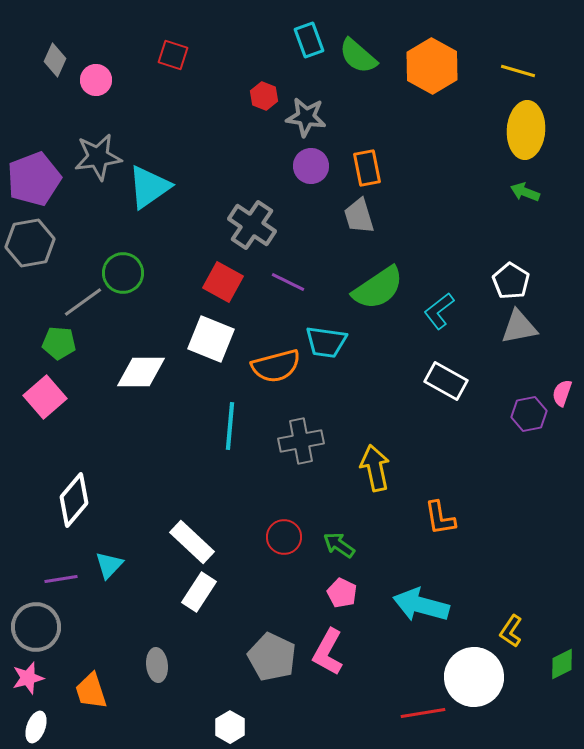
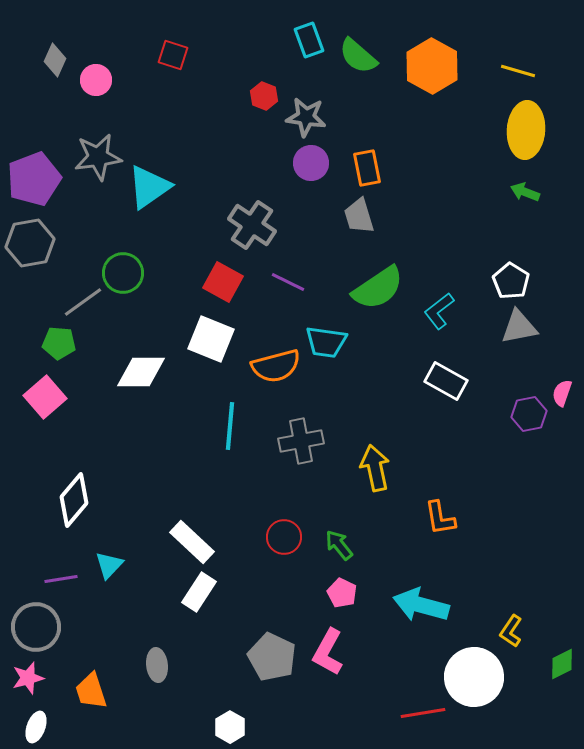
purple circle at (311, 166): moved 3 px up
green arrow at (339, 545): rotated 16 degrees clockwise
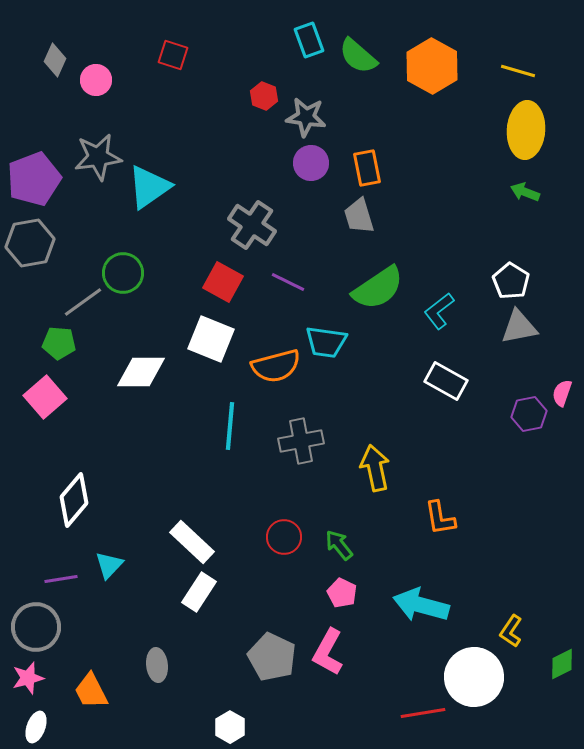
orange trapezoid at (91, 691): rotated 9 degrees counterclockwise
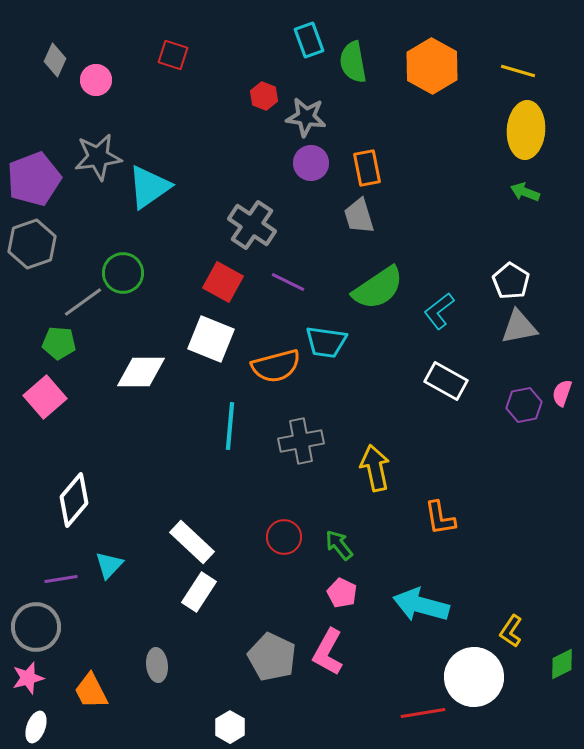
green semicircle at (358, 56): moved 5 px left, 6 px down; rotated 39 degrees clockwise
gray hexagon at (30, 243): moved 2 px right, 1 px down; rotated 9 degrees counterclockwise
purple hexagon at (529, 414): moved 5 px left, 9 px up
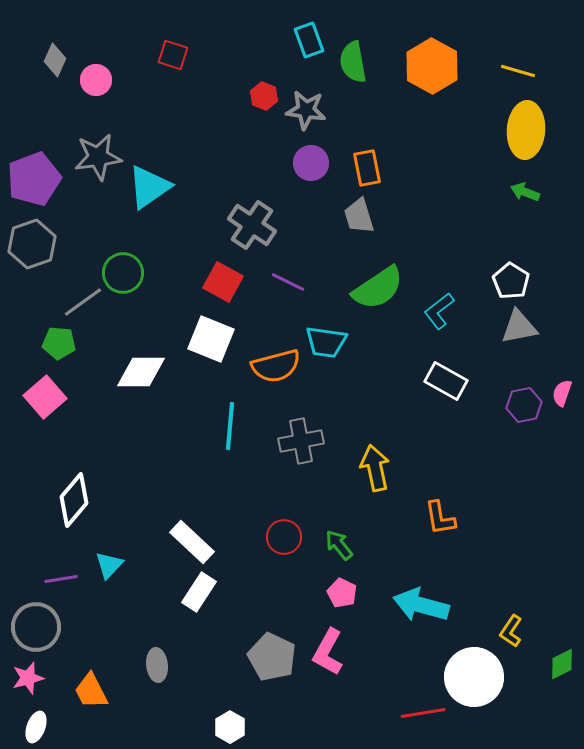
gray star at (306, 117): moved 7 px up
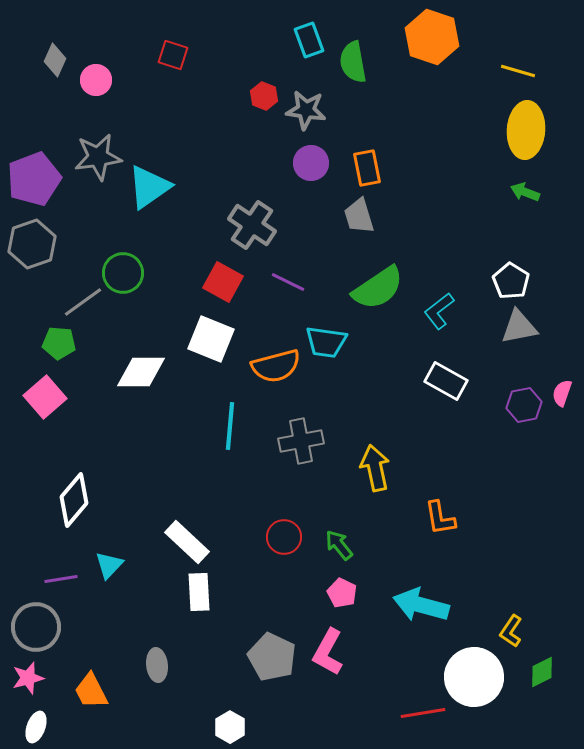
orange hexagon at (432, 66): moved 29 px up; rotated 10 degrees counterclockwise
white rectangle at (192, 542): moved 5 px left
white rectangle at (199, 592): rotated 36 degrees counterclockwise
green diamond at (562, 664): moved 20 px left, 8 px down
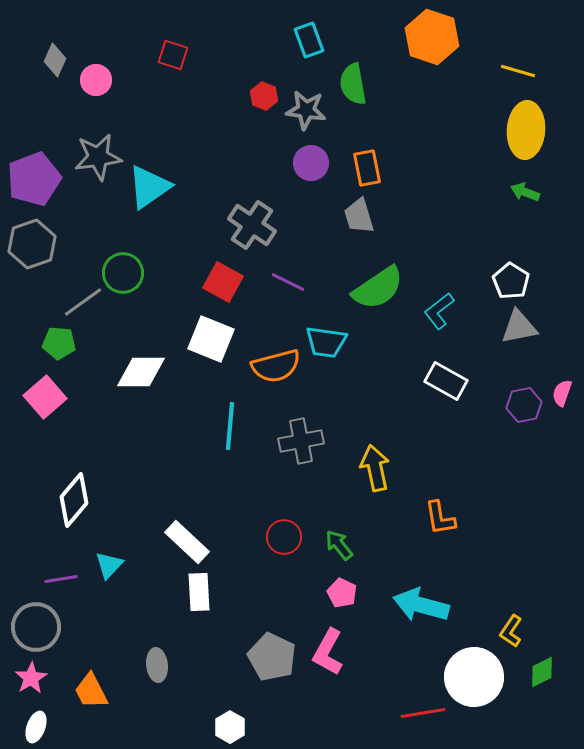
green semicircle at (353, 62): moved 22 px down
pink star at (28, 678): moved 3 px right; rotated 16 degrees counterclockwise
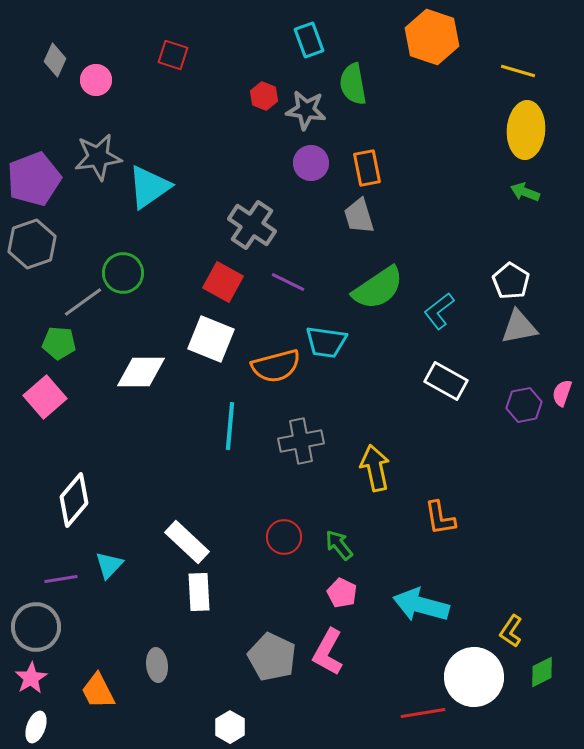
orange trapezoid at (91, 691): moved 7 px right
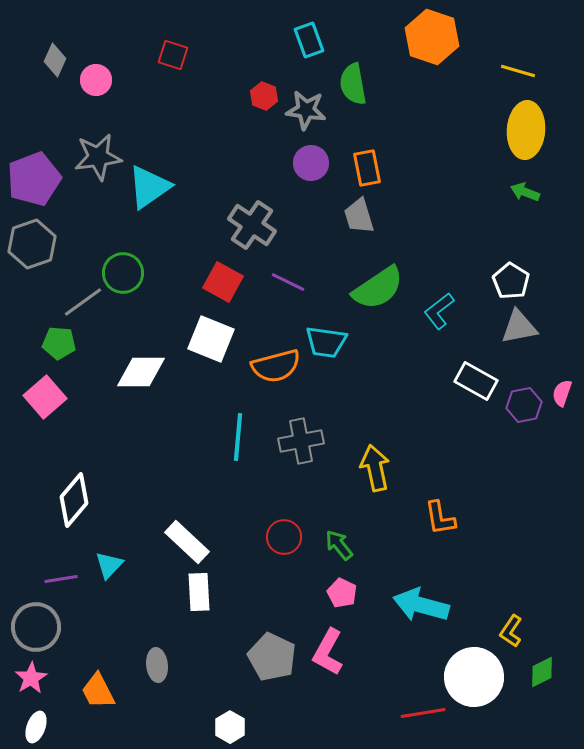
white rectangle at (446, 381): moved 30 px right
cyan line at (230, 426): moved 8 px right, 11 px down
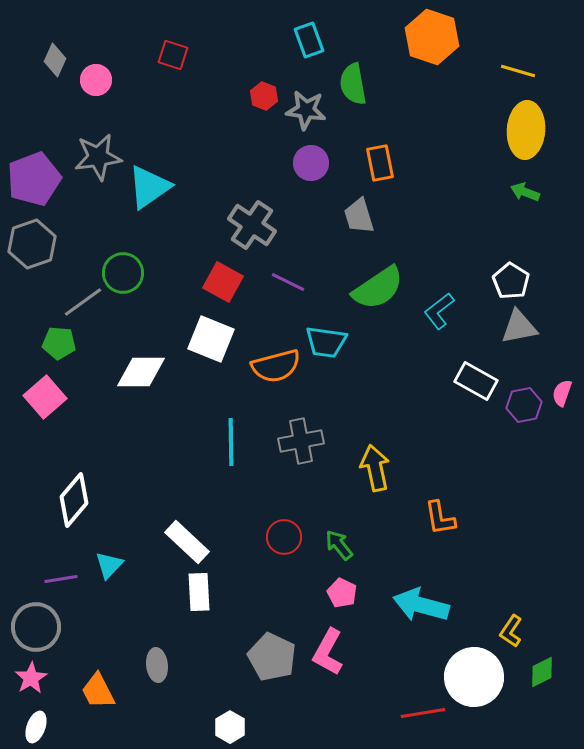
orange rectangle at (367, 168): moved 13 px right, 5 px up
cyan line at (238, 437): moved 7 px left, 5 px down; rotated 6 degrees counterclockwise
